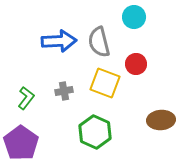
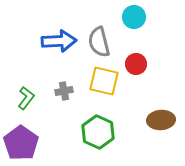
yellow square: moved 1 px left, 2 px up; rotated 8 degrees counterclockwise
green hexagon: moved 3 px right
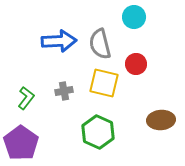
gray semicircle: moved 1 px right, 2 px down
yellow square: moved 2 px down
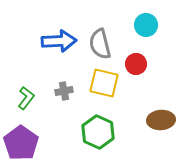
cyan circle: moved 12 px right, 8 px down
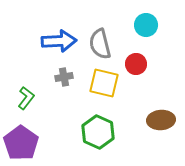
gray cross: moved 14 px up
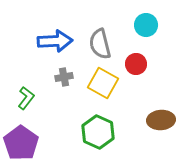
blue arrow: moved 4 px left
yellow square: moved 1 px left; rotated 16 degrees clockwise
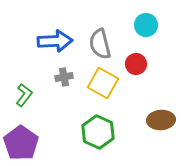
green L-shape: moved 2 px left, 3 px up
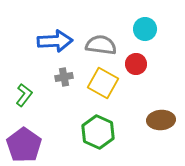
cyan circle: moved 1 px left, 4 px down
gray semicircle: moved 1 px right, 1 px down; rotated 112 degrees clockwise
purple pentagon: moved 3 px right, 2 px down
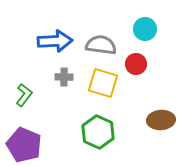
gray cross: rotated 12 degrees clockwise
yellow square: rotated 12 degrees counterclockwise
purple pentagon: rotated 12 degrees counterclockwise
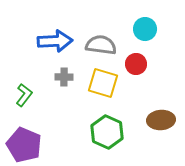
green hexagon: moved 9 px right
